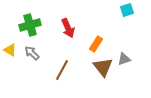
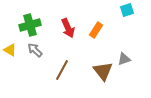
orange rectangle: moved 14 px up
gray arrow: moved 3 px right, 3 px up
brown triangle: moved 4 px down
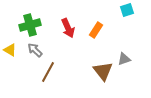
brown line: moved 14 px left, 2 px down
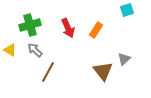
gray triangle: rotated 24 degrees counterclockwise
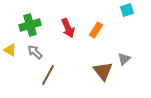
gray arrow: moved 2 px down
brown line: moved 3 px down
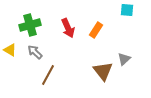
cyan square: rotated 24 degrees clockwise
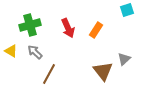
cyan square: rotated 24 degrees counterclockwise
yellow triangle: moved 1 px right, 1 px down
brown line: moved 1 px right, 1 px up
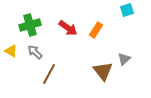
red arrow: rotated 30 degrees counterclockwise
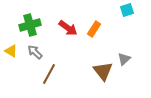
orange rectangle: moved 2 px left, 1 px up
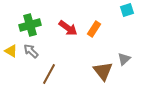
gray arrow: moved 4 px left, 1 px up
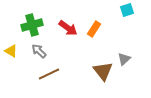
green cross: moved 2 px right
gray arrow: moved 8 px right
brown line: rotated 35 degrees clockwise
